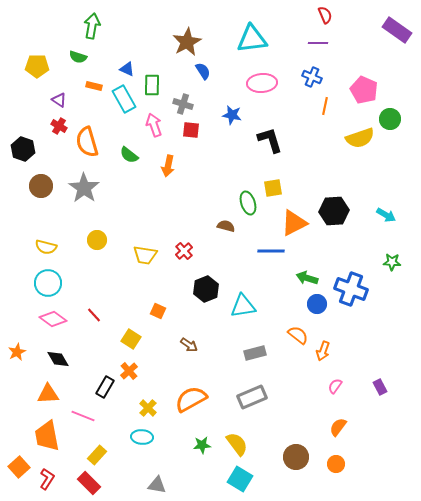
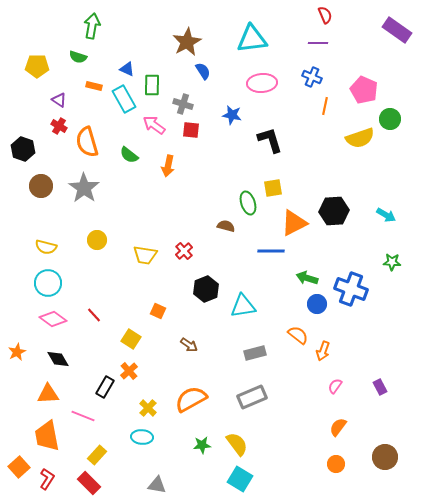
pink arrow at (154, 125): rotated 35 degrees counterclockwise
brown circle at (296, 457): moved 89 px right
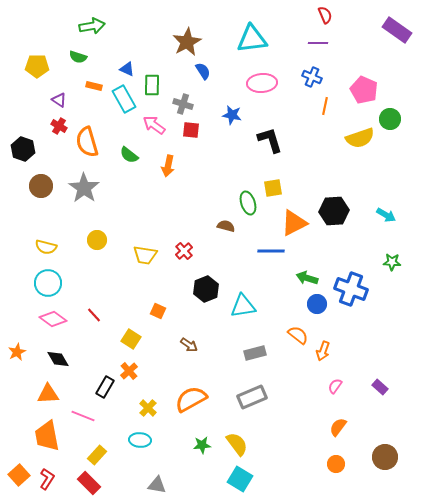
green arrow at (92, 26): rotated 70 degrees clockwise
purple rectangle at (380, 387): rotated 21 degrees counterclockwise
cyan ellipse at (142, 437): moved 2 px left, 3 px down
orange square at (19, 467): moved 8 px down
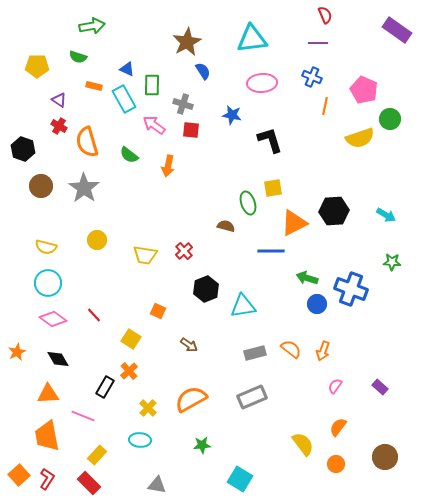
orange semicircle at (298, 335): moved 7 px left, 14 px down
yellow semicircle at (237, 444): moved 66 px right
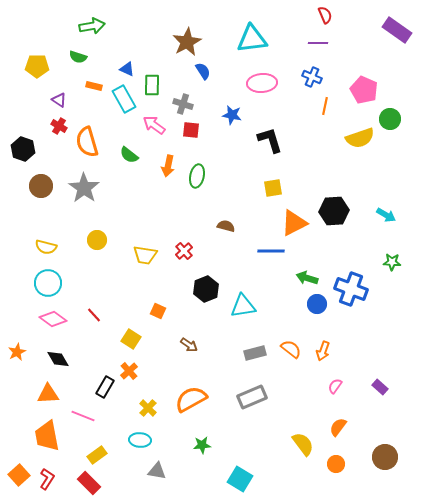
green ellipse at (248, 203): moved 51 px left, 27 px up; rotated 30 degrees clockwise
yellow rectangle at (97, 455): rotated 12 degrees clockwise
gray triangle at (157, 485): moved 14 px up
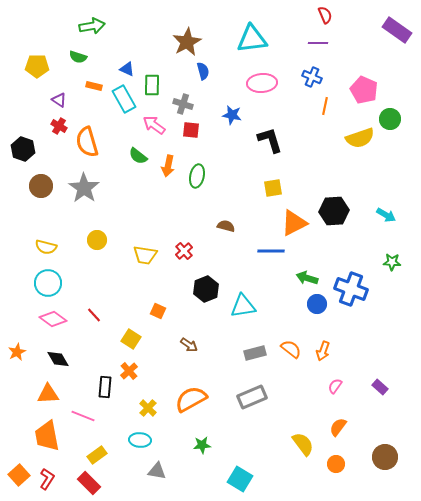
blue semicircle at (203, 71): rotated 18 degrees clockwise
green semicircle at (129, 155): moved 9 px right, 1 px down
black rectangle at (105, 387): rotated 25 degrees counterclockwise
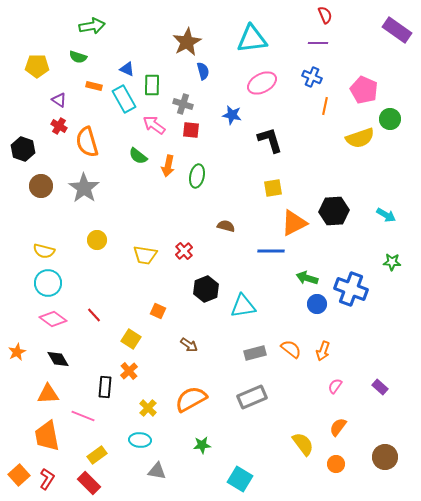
pink ellipse at (262, 83): rotated 24 degrees counterclockwise
yellow semicircle at (46, 247): moved 2 px left, 4 px down
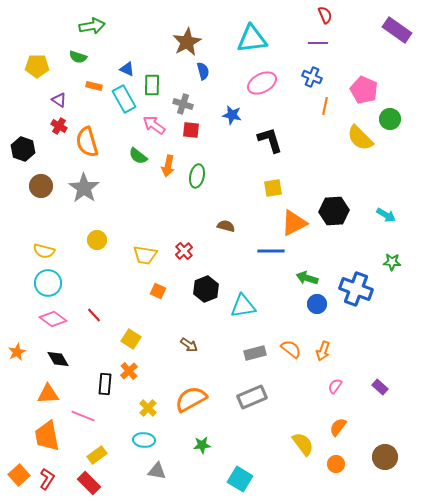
yellow semicircle at (360, 138): rotated 64 degrees clockwise
blue cross at (351, 289): moved 5 px right
orange square at (158, 311): moved 20 px up
black rectangle at (105, 387): moved 3 px up
cyan ellipse at (140, 440): moved 4 px right
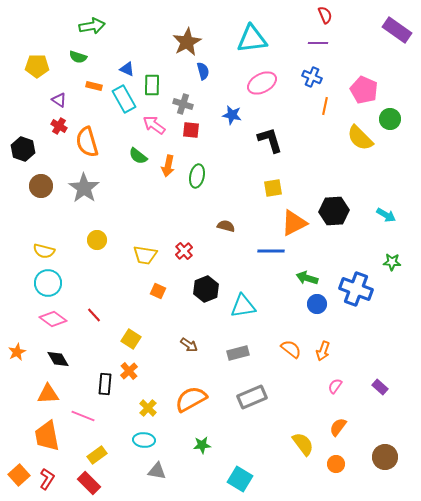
gray rectangle at (255, 353): moved 17 px left
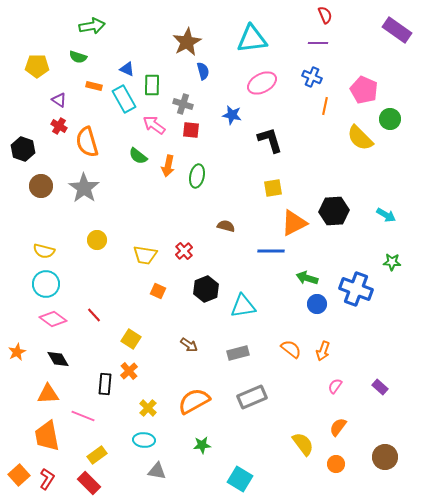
cyan circle at (48, 283): moved 2 px left, 1 px down
orange semicircle at (191, 399): moved 3 px right, 2 px down
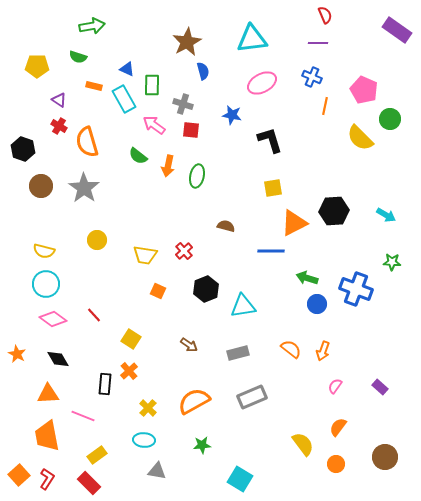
orange star at (17, 352): moved 2 px down; rotated 18 degrees counterclockwise
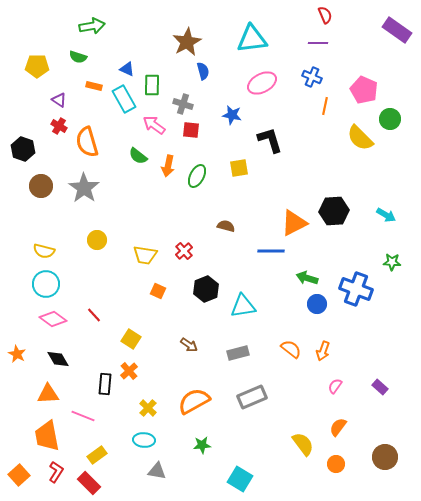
green ellipse at (197, 176): rotated 15 degrees clockwise
yellow square at (273, 188): moved 34 px left, 20 px up
red L-shape at (47, 479): moved 9 px right, 7 px up
